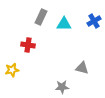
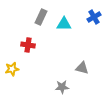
blue cross: moved 4 px up
yellow star: moved 1 px up
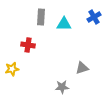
gray rectangle: rotated 21 degrees counterclockwise
gray triangle: rotated 32 degrees counterclockwise
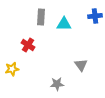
blue cross: moved 1 px right, 1 px up; rotated 24 degrees clockwise
red cross: rotated 24 degrees clockwise
gray triangle: moved 1 px left, 3 px up; rotated 48 degrees counterclockwise
gray star: moved 5 px left, 3 px up
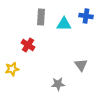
blue cross: moved 9 px left; rotated 16 degrees clockwise
gray star: moved 1 px right
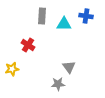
gray rectangle: moved 1 px right, 1 px up
gray triangle: moved 12 px left, 2 px down
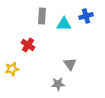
blue cross: rotated 24 degrees counterclockwise
gray triangle: moved 1 px right, 3 px up
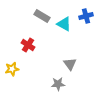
gray rectangle: rotated 63 degrees counterclockwise
cyan triangle: rotated 28 degrees clockwise
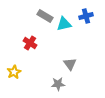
gray rectangle: moved 3 px right
cyan triangle: rotated 42 degrees counterclockwise
red cross: moved 2 px right, 2 px up
yellow star: moved 2 px right, 3 px down; rotated 16 degrees counterclockwise
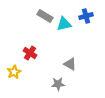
red cross: moved 10 px down
gray triangle: rotated 24 degrees counterclockwise
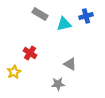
gray rectangle: moved 5 px left, 2 px up
